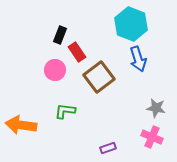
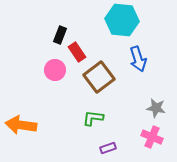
cyan hexagon: moved 9 px left, 4 px up; rotated 16 degrees counterclockwise
green L-shape: moved 28 px right, 7 px down
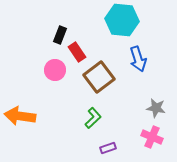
green L-shape: rotated 130 degrees clockwise
orange arrow: moved 1 px left, 9 px up
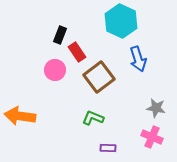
cyan hexagon: moved 1 px left, 1 px down; rotated 20 degrees clockwise
green L-shape: rotated 115 degrees counterclockwise
purple rectangle: rotated 21 degrees clockwise
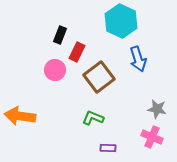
red rectangle: rotated 60 degrees clockwise
gray star: moved 1 px right, 1 px down
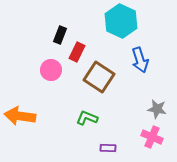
blue arrow: moved 2 px right, 1 px down
pink circle: moved 4 px left
brown square: rotated 20 degrees counterclockwise
green L-shape: moved 6 px left
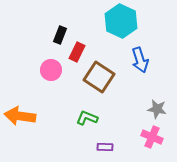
purple rectangle: moved 3 px left, 1 px up
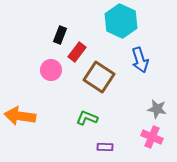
red rectangle: rotated 12 degrees clockwise
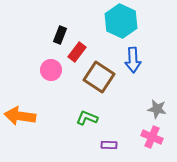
blue arrow: moved 7 px left; rotated 15 degrees clockwise
purple rectangle: moved 4 px right, 2 px up
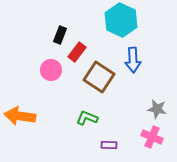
cyan hexagon: moved 1 px up
